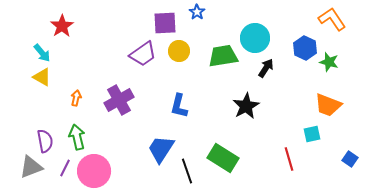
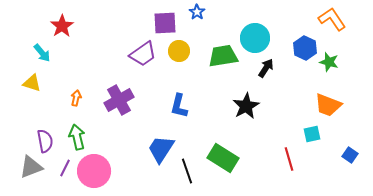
yellow triangle: moved 10 px left, 6 px down; rotated 12 degrees counterclockwise
blue square: moved 4 px up
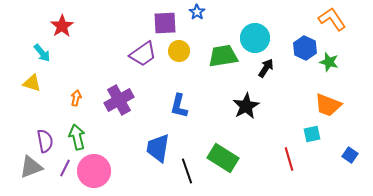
blue trapezoid: moved 3 px left, 1 px up; rotated 24 degrees counterclockwise
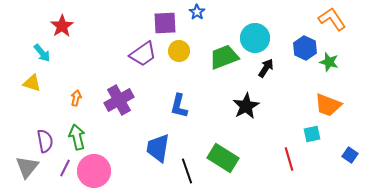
green trapezoid: moved 1 px right, 1 px down; rotated 12 degrees counterclockwise
gray triangle: moved 4 px left; rotated 30 degrees counterclockwise
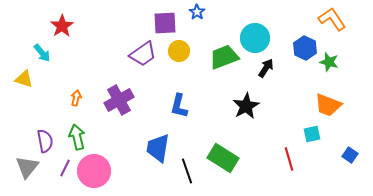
yellow triangle: moved 8 px left, 4 px up
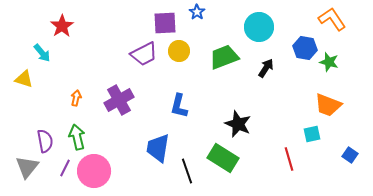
cyan circle: moved 4 px right, 11 px up
blue hexagon: rotated 15 degrees counterclockwise
purple trapezoid: moved 1 px right; rotated 8 degrees clockwise
black star: moved 8 px left, 18 px down; rotated 20 degrees counterclockwise
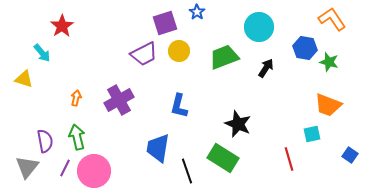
purple square: rotated 15 degrees counterclockwise
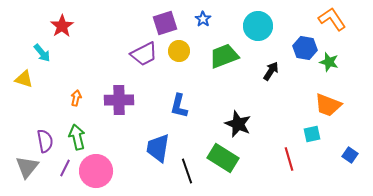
blue star: moved 6 px right, 7 px down
cyan circle: moved 1 px left, 1 px up
green trapezoid: moved 1 px up
black arrow: moved 5 px right, 3 px down
purple cross: rotated 28 degrees clockwise
pink circle: moved 2 px right
